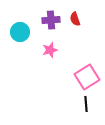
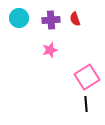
cyan circle: moved 1 px left, 14 px up
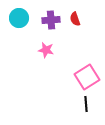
pink star: moved 4 px left; rotated 28 degrees clockwise
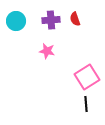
cyan circle: moved 3 px left, 3 px down
pink star: moved 1 px right, 1 px down
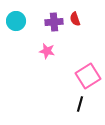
purple cross: moved 3 px right, 2 px down
pink square: moved 1 px right, 1 px up
black line: moved 6 px left; rotated 21 degrees clockwise
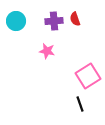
purple cross: moved 1 px up
black line: rotated 35 degrees counterclockwise
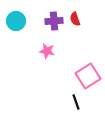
black line: moved 4 px left, 2 px up
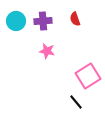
purple cross: moved 11 px left
black line: rotated 21 degrees counterclockwise
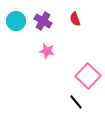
purple cross: rotated 36 degrees clockwise
pink square: rotated 15 degrees counterclockwise
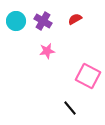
red semicircle: rotated 80 degrees clockwise
pink star: rotated 21 degrees counterclockwise
pink square: rotated 15 degrees counterclockwise
black line: moved 6 px left, 6 px down
